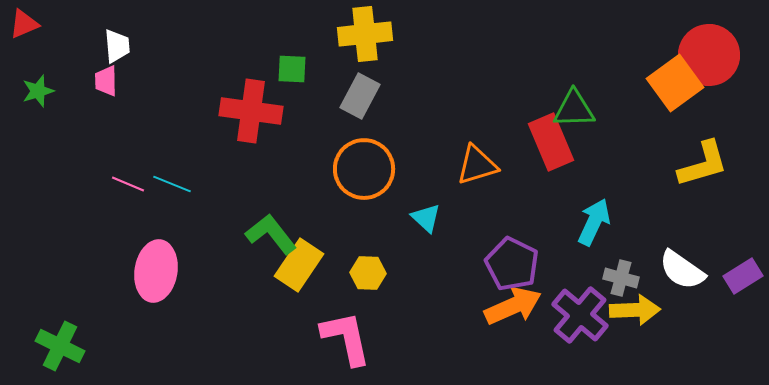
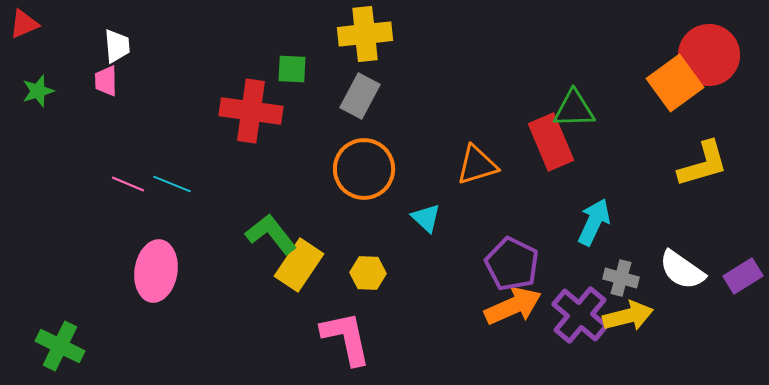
yellow arrow: moved 7 px left, 6 px down; rotated 12 degrees counterclockwise
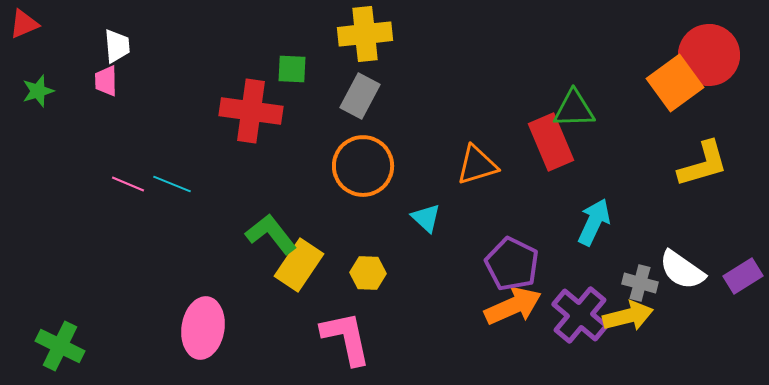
orange circle: moved 1 px left, 3 px up
pink ellipse: moved 47 px right, 57 px down
gray cross: moved 19 px right, 5 px down
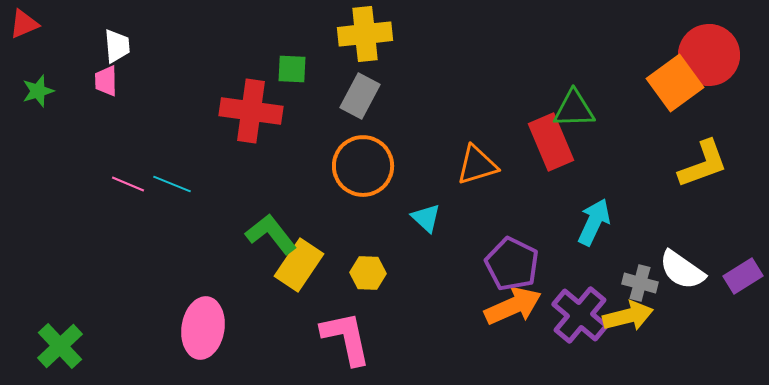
yellow L-shape: rotated 4 degrees counterclockwise
green cross: rotated 21 degrees clockwise
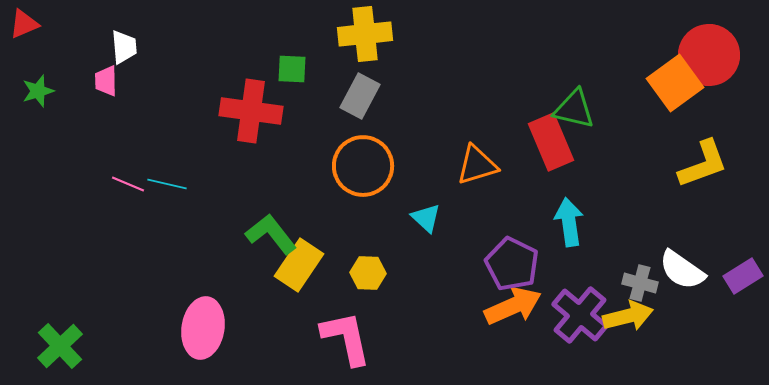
white trapezoid: moved 7 px right, 1 px down
green triangle: rotated 15 degrees clockwise
cyan line: moved 5 px left; rotated 9 degrees counterclockwise
cyan arrow: moved 25 px left; rotated 33 degrees counterclockwise
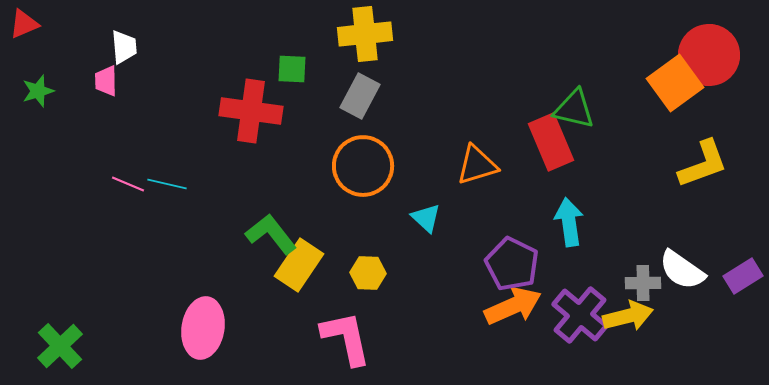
gray cross: moved 3 px right; rotated 16 degrees counterclockwise
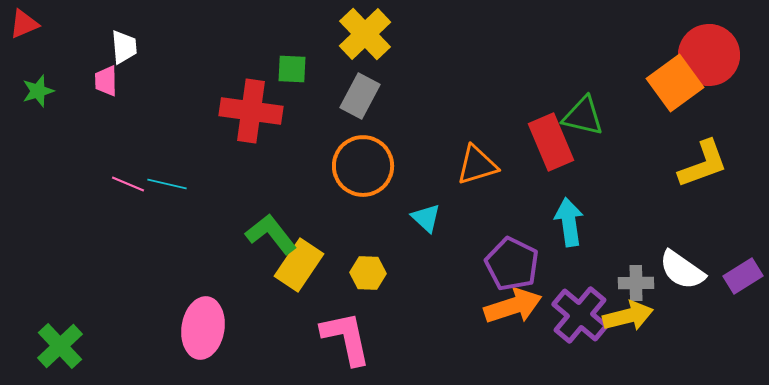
yellow cross: rotated 38 degrees counterclockwise
green triangle: moved 9 px right, 7 px down
gray cross: moved 7 px left
orange arrow: rotated 6 degrees clockwise
